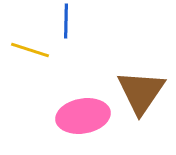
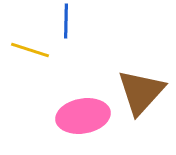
brown triangle: rotated 8 degrees clockwise
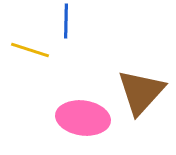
pink ellipse: moved 2 px down; rotated 18 degrees clockwise
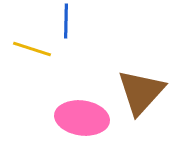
yellow line: moved 2 px right, 1 px up
pink ellipse: moved 1 px left
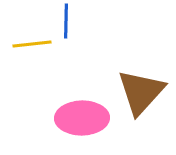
yellow line: moved 5 px up; rotated 24 degrees counterclockwise
pink ellipse: rotated 9 degrees counterclockwise
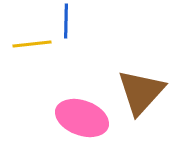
pink ellipse: rotated 21 degrees clockwise
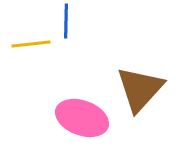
yellow line: moved 1 px left
brown triangle: moved 1 px left, 3 px up
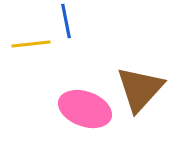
blue line: rotated 12 degrees counterclockwise
pink ellipse: moved 3 px right, 9 px up
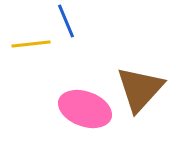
blue line: rotated 12 degrees counterclockwise
